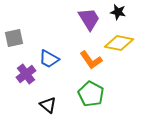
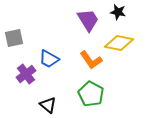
purple trapezoid: moved 1 px left, 1 px down
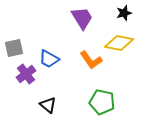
black star: moved 6 px right, 1 px down; rotated 28 degrees counterclockwise
purple trapezoid: moved 6 px left, 2 px up
gray square: moved 10 px down
green pentagon: moved 11 px right, 8 px down; rotated 15 degrees counterclockwise
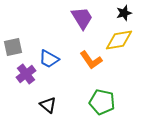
yellow diamond: moved 3 px up; rotated 20 degrees counterclockwise
gray square: moved 1 px left, 1 px up
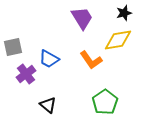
yellow diamond: moved 1 px left
green pentagon: moved 3 px right; rotated 25 degrees clockwise
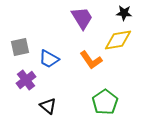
black star: rotated 21 degrees clockwise
gray square: moved 7 px right
purple cross: moved 6 px down
black triangle: moved 1 px down
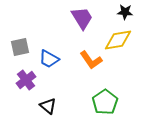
black star: moved 1 px right, 1 px up
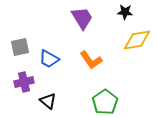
yellow diamond: moved 19 px right
purple cross: moved 2 px left, 2 px down; rotated 24 degrees clockwise
black triangle: moved 5 px up
